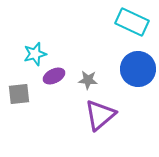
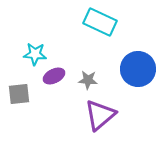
cyan rectangle: moved 32 px left
cyan star: rotated 20 degrees clockwise
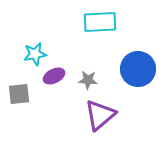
cyan rectangle: rotated 28 degrees counterclockwise
cyan star: rotated 15 degrees counterclockwise
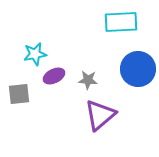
cyan rectangle: moved 21 px right
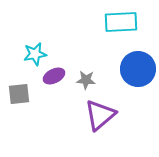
gray star: moved 2 px left
